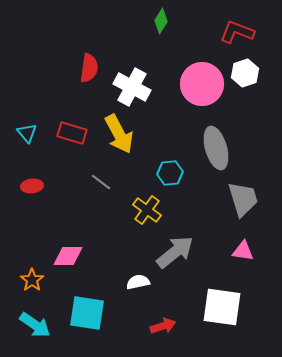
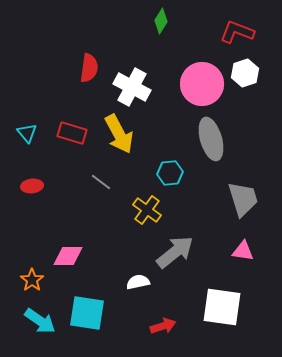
gray ellipse: moved 5 px left, 9 px up
cyan arrow: moved 5 px right, 4 px up
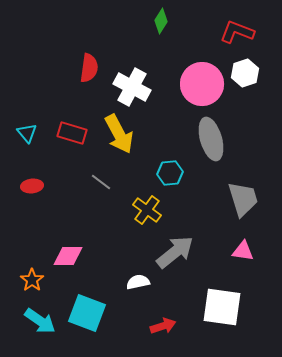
cyan square: rotated 12 degrees clockwise
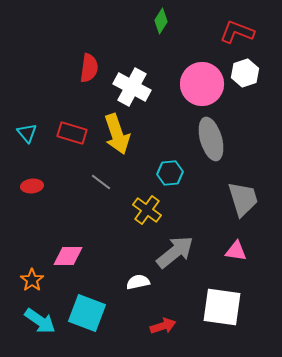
yellow arrow: moved 2 px left; rotated 9 degrees clockwise
pink triangle: moved 7 px left
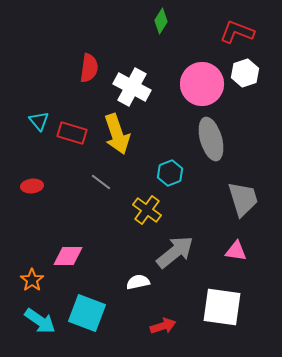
cyan triangle: moved 12 px right, 12 px up
cyan hexagon: rotated 15 degrees counterclockwise
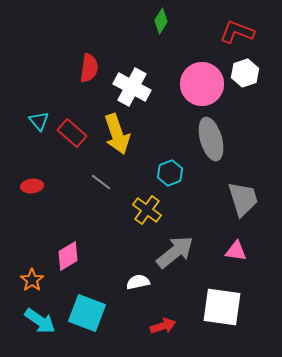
red rectangle: rotated 24 degrees clockwise
pink diamond: rotated 32 degrees counterclockwise
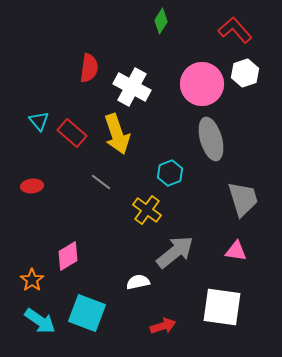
red L-shape: moved 2 px left, 2 px up; rotated 28 degrees clockwise
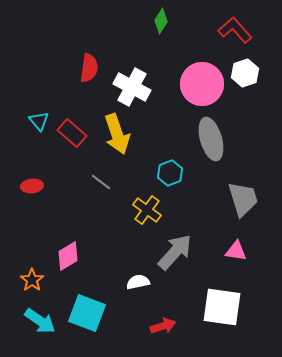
gray arrow: rotated 9 degrees counterclockwise
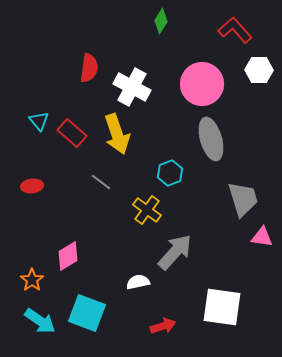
white hexagon: moved 14 px right, 3 px up; rotated 20 degrees clockwise
pink triangle: moved 26 px right, 14 px up
